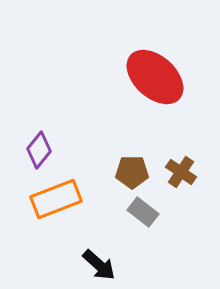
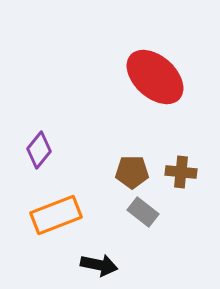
brown cross: rotated 28 degrees counterclockwise
orange rectangle: moved 16 px down
black arrow: rotated 30 degrees counterclockwise
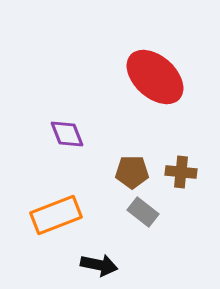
purple diamond: moved 28 px right, 16 px up; rotated 60 degrees counterclockwise
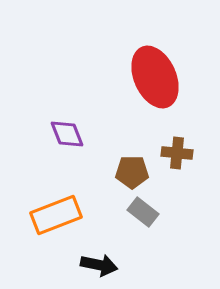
red ellipse: rotated 24 degrees clockwise
brown cross: moved 4 px left, 19 px up
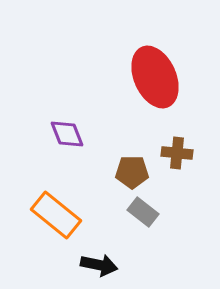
orange rectangle: rotated 60 degrees clockwise
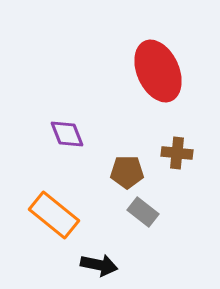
red ellipse: moved 3 px right, 6 px up
brown pentagon: moved 5 px left
orange rectangle: moved 2 px left
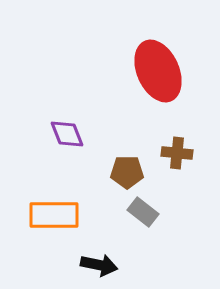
orange rectangle: rotated 39 degrees counterclockwise
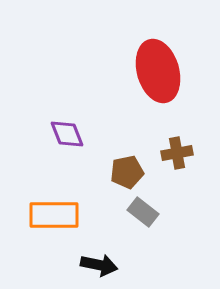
red ellipse: rotated 8 degrees clockwise
brown cross: rotated 16 degrees counterclockwise
brown pentagon: rotated 12 degrees counterclockwise
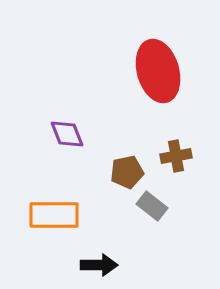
brown cross: moved 1 px left, 3 px down
gray rectangle: moved 9 px right, 6 px up
black arrow: rotated 12 degrees counterclockwise
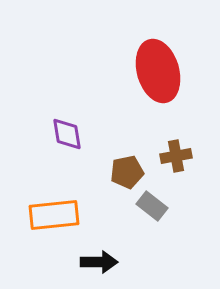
purple diamond: rotated 12 degrees clockwise
orange rectangle: rotated 6 degrees counterclockwise
black arrow: moved 3 px up
